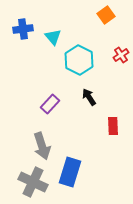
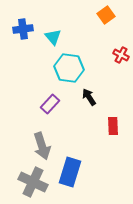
red cross: rotated 28 degrees counterclockwise
cyan hexagon: moved 10 px left, 8 px down; rotated 20 degrees counterclockwise
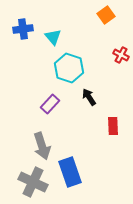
cyan hexagon: rotated 12 degrees clockwise
blue rectangle: rotated 36 degrees counterclockwise
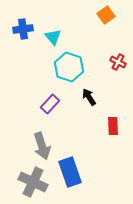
red cross: moved 3 px left, 7 px down
cyan hexagon: moved 1 px up
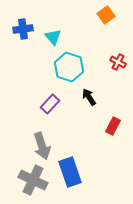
red rectangle: rotated 30 degrees clockwise
gray cross: moved 2 px up
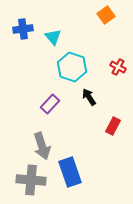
red cross: moved 5 px down
cyan hexagon: moved 3 px right
gray cross: moved 2 px left; rotated 20 degrees counterclockwise
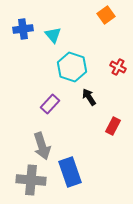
cyan triangle: moved 2 px up
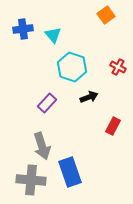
black arrow: rotated 102 degrees clockwise
purple rectangle: moved 3 px left, 1 px up
